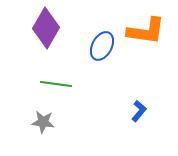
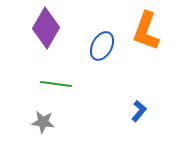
orange L-shape: rotated 102 degrees clockwise
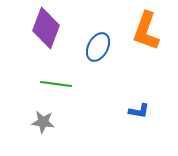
purple diamond: rotated 9 degrees counterclockwise
blue ellipse: moved 4 px left, 1 px down
blue L-shape: rotated 60 degrees clockwise
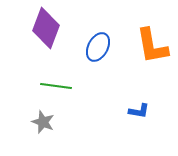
orange L-shape: moved 6 px right, 15 px down; rotated 30 degrees counterclockwise
green line: moved 2 px down
gray star: rotated 15 degrees clockwise
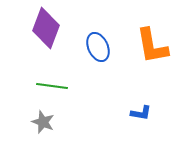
blue ellipse: rotated 52 degrees counterclockwise
green line: moved 4 px left
blue L-shape: moved 2 px right, 2 px down
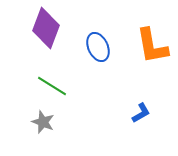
green line: rotated 24 degrees clockwise
blue L-shape: rotated 40 degrees counterclockwise
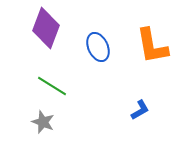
blue L-shape: moved 1 px left, 3 px up
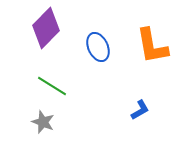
purple diamond: rotated 24 degrees clockwise
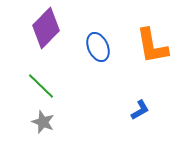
green line: moved 11 px left; rotated 12 degrees clockwise
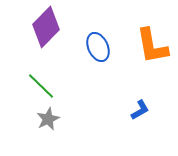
purple diamond: moved 1 px up
gray star: moved 5 px right, 3 px up; rotated 25 degrees clockwise
